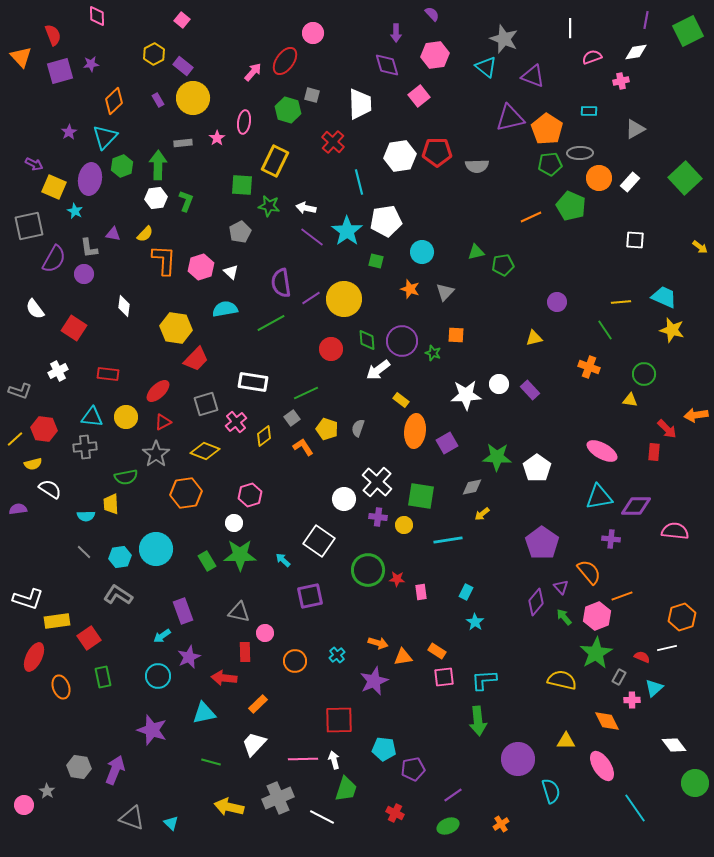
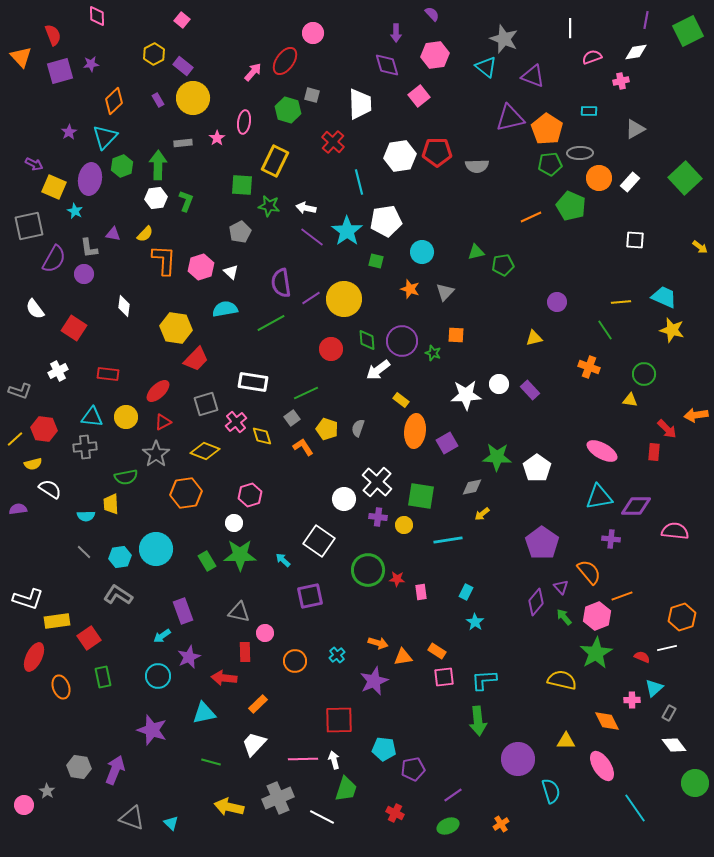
yellow diamond at (264, 436): moved 2 px left; rotated 70 degrees counterclockwise
gray rectangle at (619, 677): moved 50 px right, 36 px down
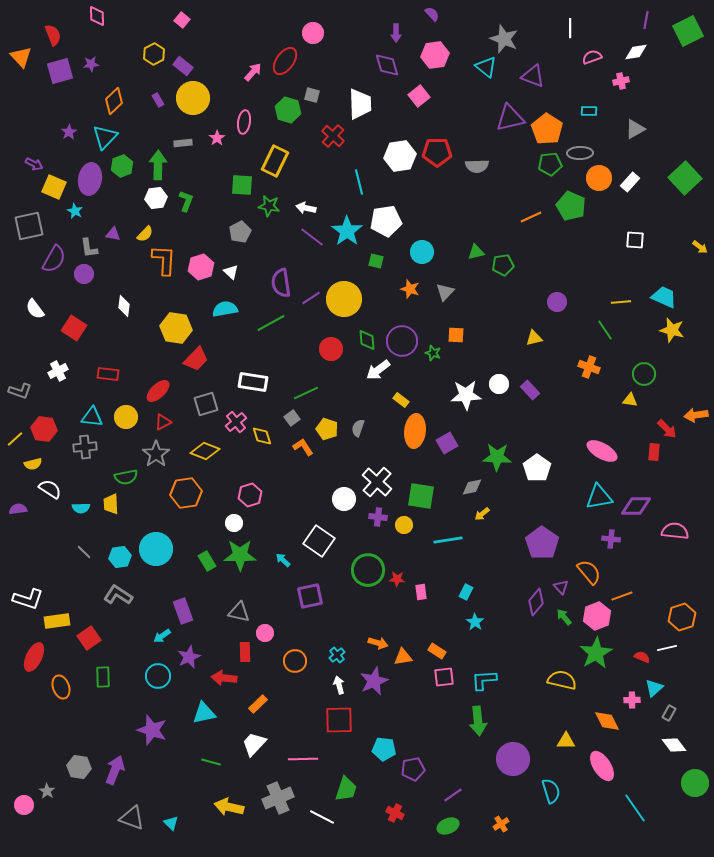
red cross at (333, 142): moved 6 px up
cyan semicircle at (86, 516): moved 5 px left, 8 px up
green rectangle at (103, 677): rotated 10 degrees clockwise
purple circle at (518, 759): moved 5 px left
white arrow at (334, 760): moved 5 px right, 75 px up
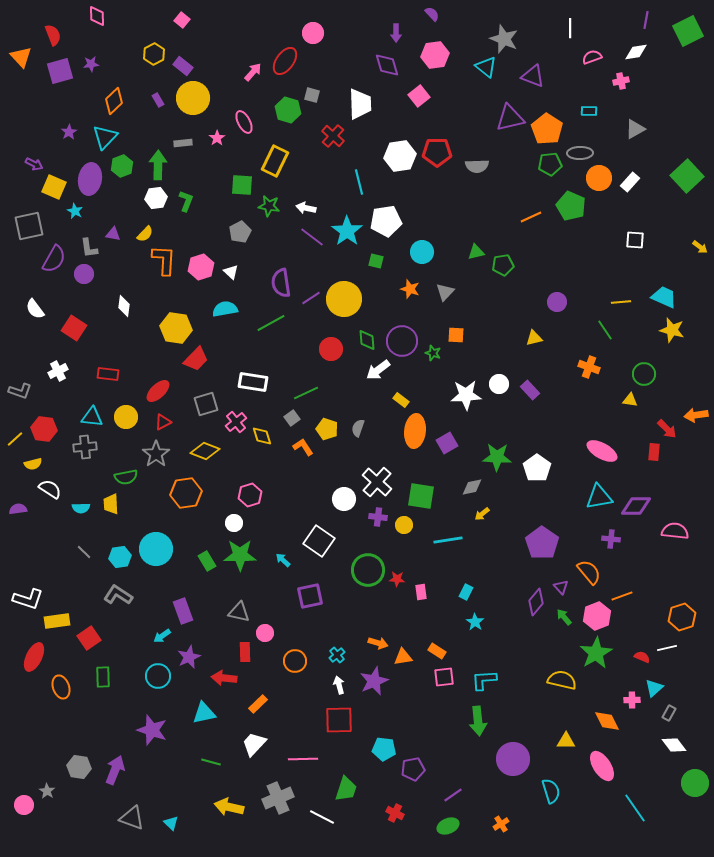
pink ellipse at (244, 122): rotated 35 degrees counterclockwise
green square at (685, 178): moved 2 px right, 2 px up
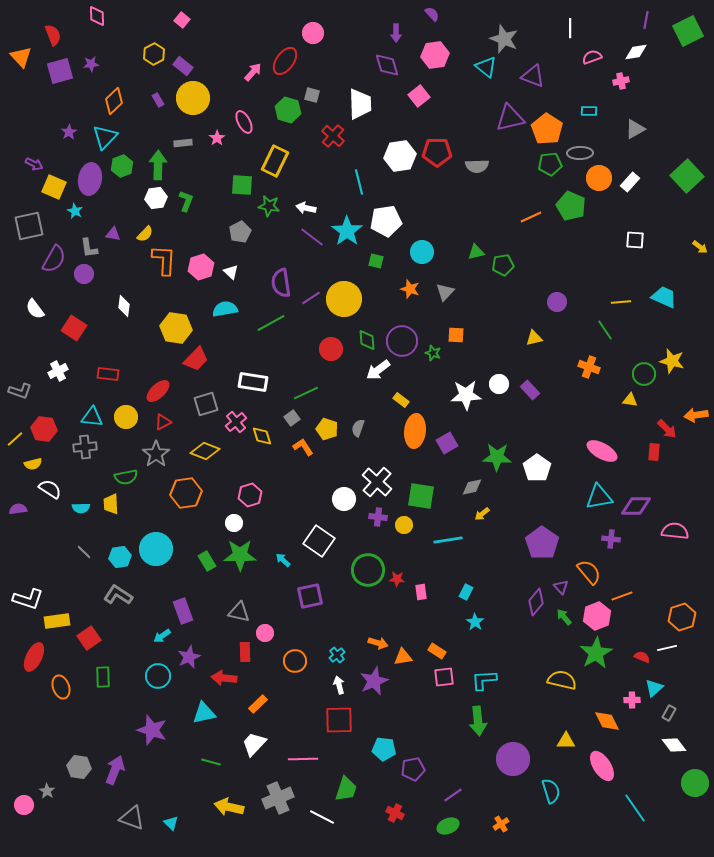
yellow star at (672, 330): moved 31 px down
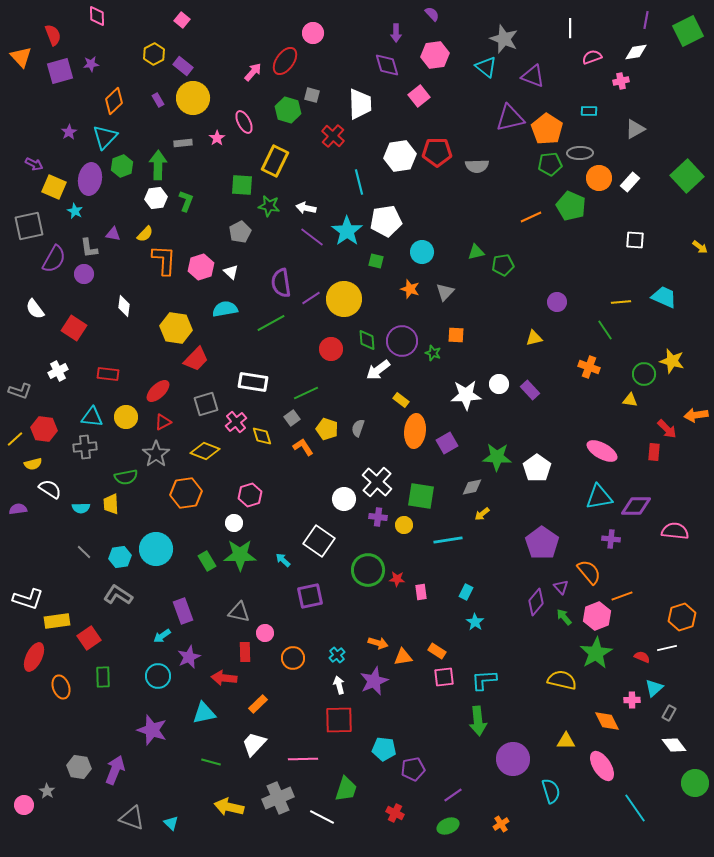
orange circle at (295, 661): moved 2 px left, 3 px up
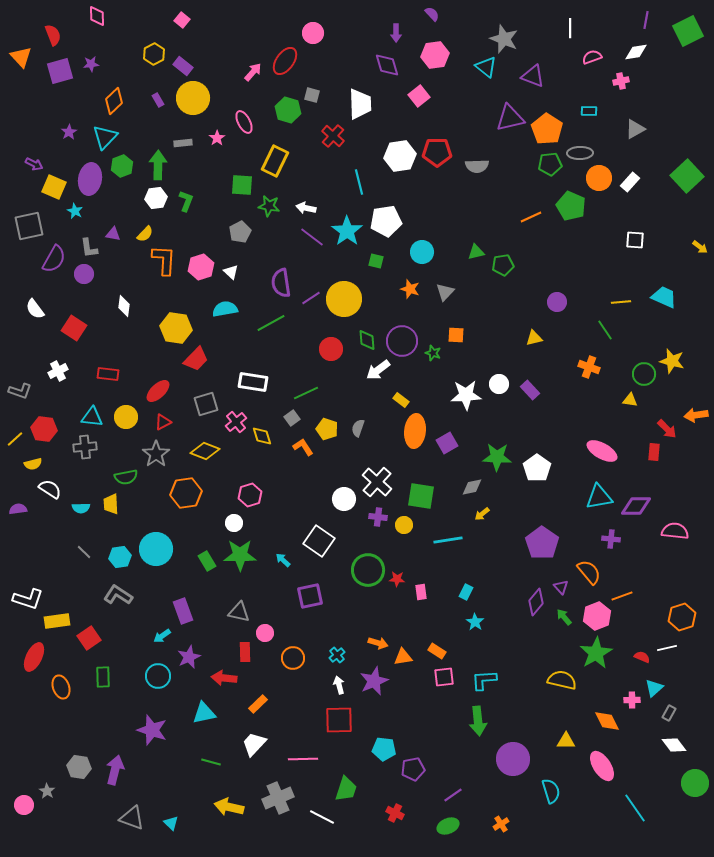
purple arrow at (115, 770): rotated 8 degrees counterclockwise
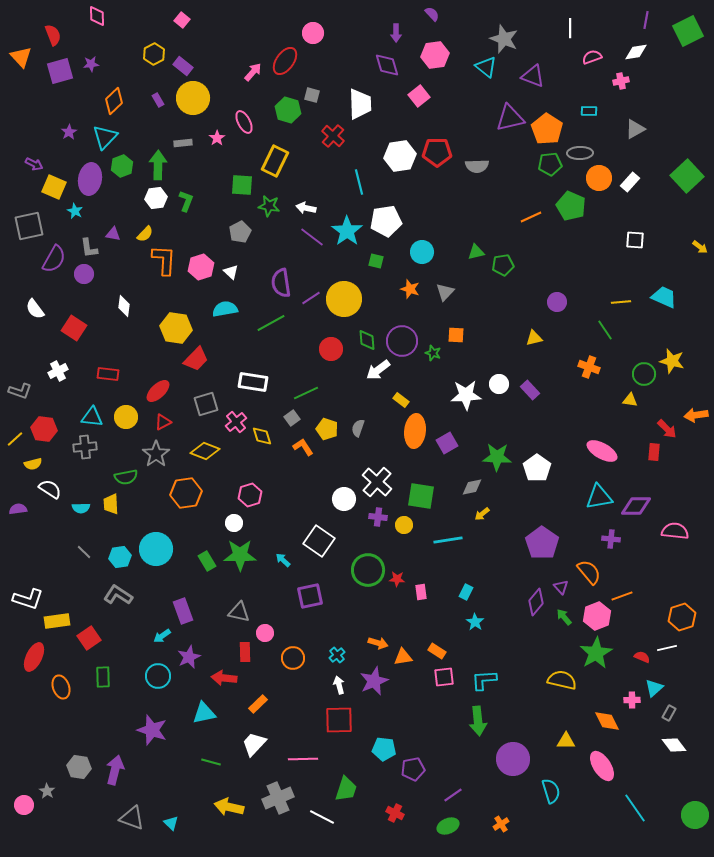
green circle at (695, 783): moved 32 px down
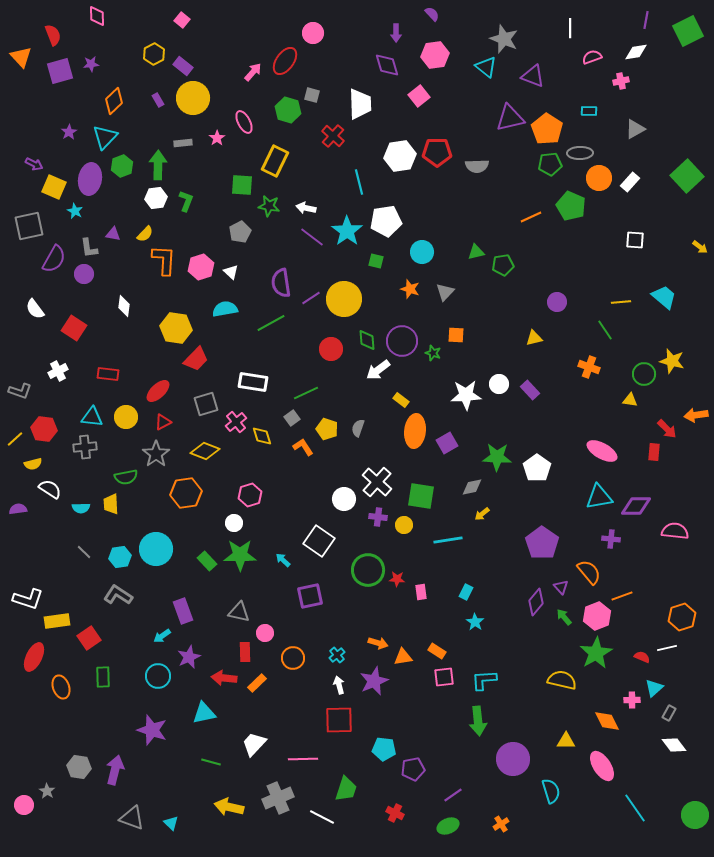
cyan trapezoid at (664, 297): rotated 16 degrees clockwise
green rectangle at (207, 561): rotated 12 degrees counterclockwise
orange rectangle at (258, 704): moved 1 px left, 21 px up
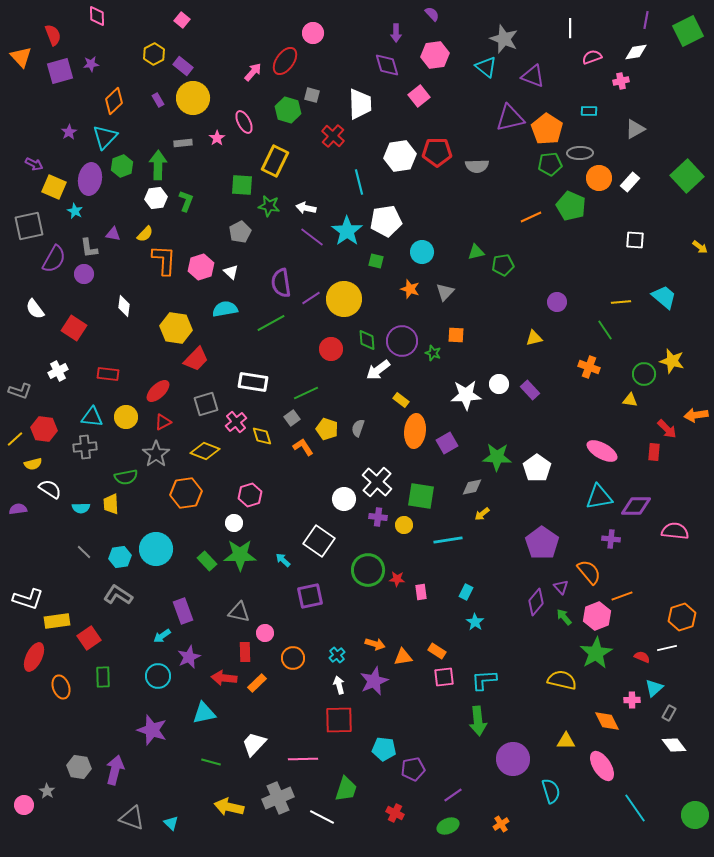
orange arrow at (378, 643): moved 3 px left, 1 px down
